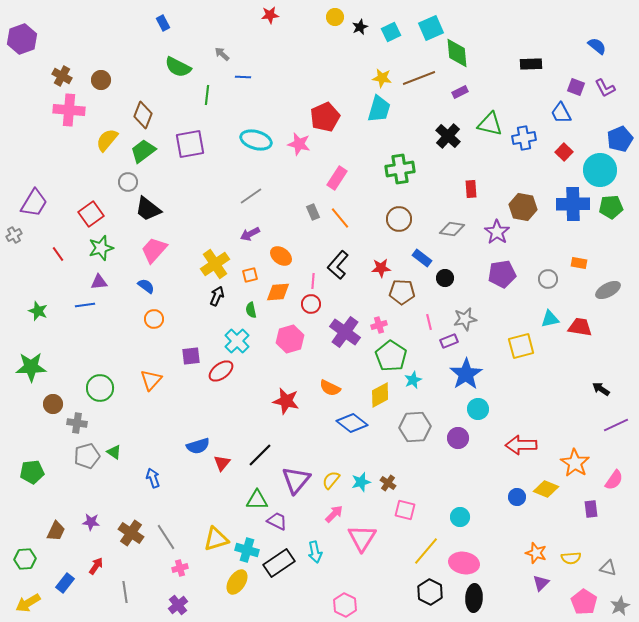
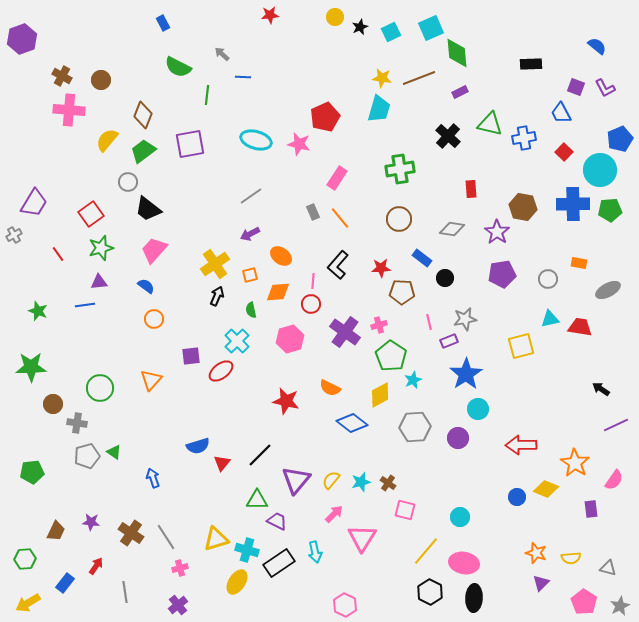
green pentagon at (611, 207): moved 1 px left, 3 px down
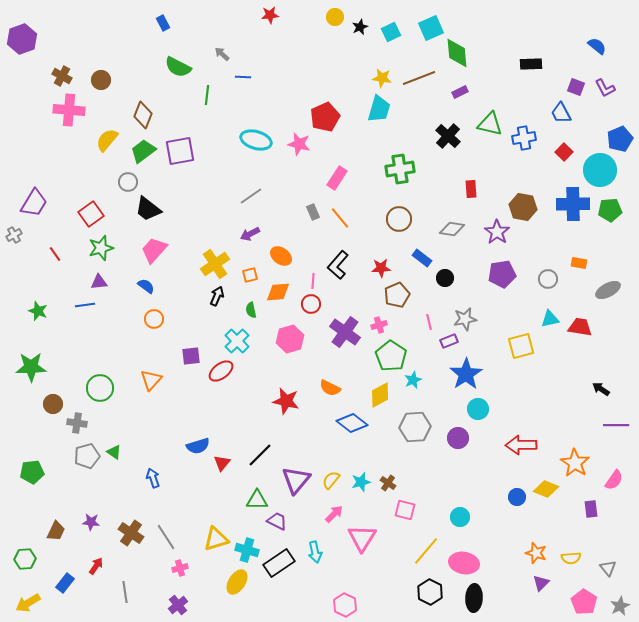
purple square at (190, 144): moved 10 px left, 7 px down
red line at (58, 254): moved 3 px left
brown pentagon at (402, 292): moved 5 px left, 3 px down; rotated 25 degrees counterclockwise
purple line at (616, 425): rotated 25 degrees clockwise
gray triangle at (608, 568): rotated 36 degrees clockwise
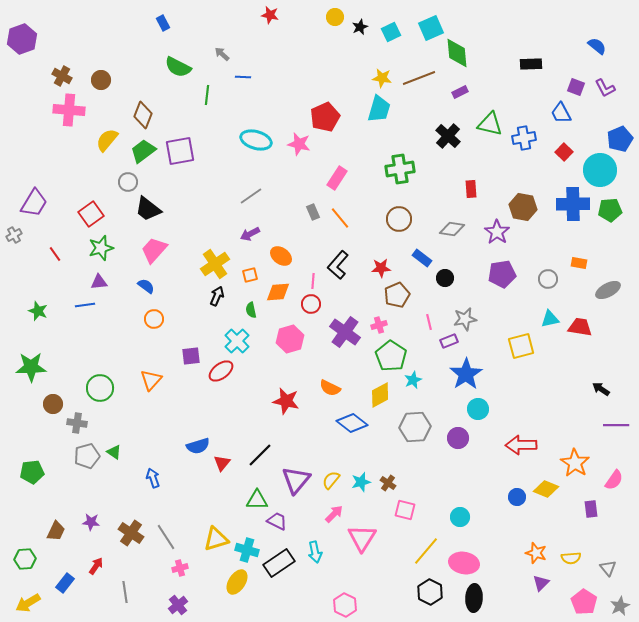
red star at (270, 15): rotated 18 degrees clockwise
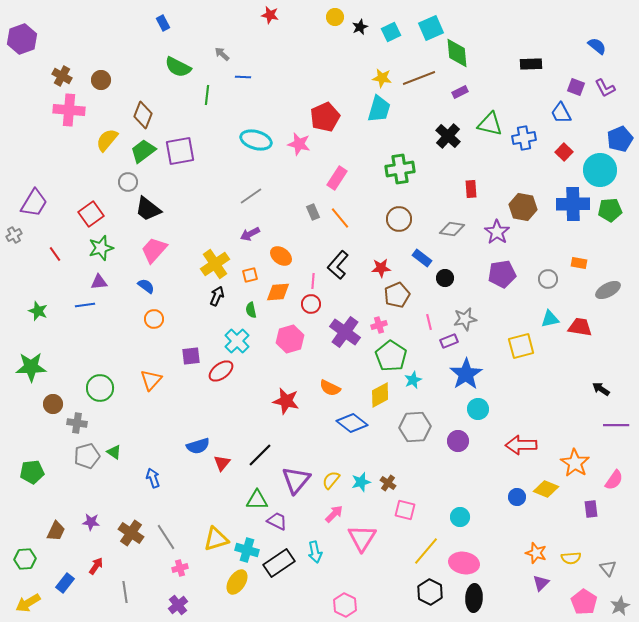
purple circle at (458, 438): moved 3 px down
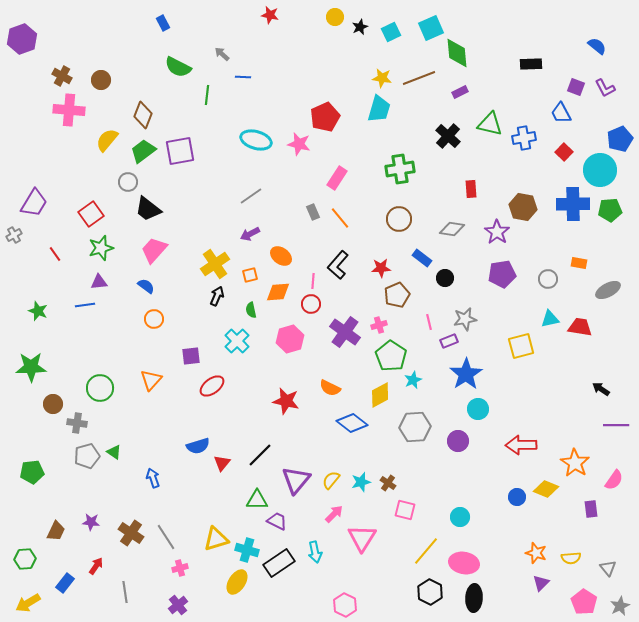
red ellipse at (221, 371): moved 9 px left, 15 px down
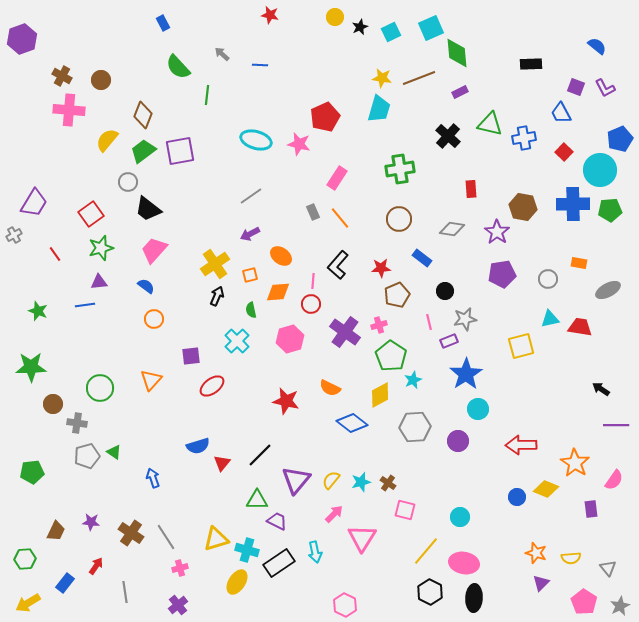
green semicircle at (178, 67): rotated 20 degrees clockwise
blue line at (243, 77): moved 17 px right, 12 px up
black circle at (445, 278): moved 13 px down
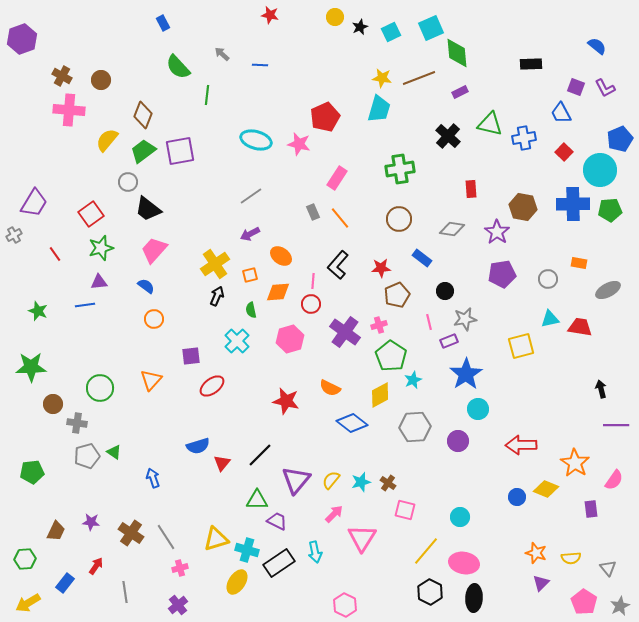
black arrow at (601, 389): rotated 42 degrees clockwise
